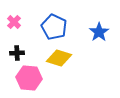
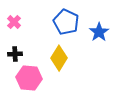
blue pentagon: moved 12 px right, 5 px up
black cross: moved 2 px left, 1 px down
yellow diamond: rotated 75 degrees counterclockwise
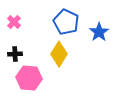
yellow diamond: moved 4 px up
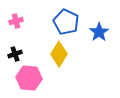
pink cross: moved 2 px right, 1 px up; rotated 32 degrees clockwise
black cross: rotated 16 degrees counterclockwise
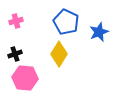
blue star: rotated 12 degrees clockwise
pink hexagon: moved 4 px left
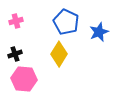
pink hexagon: moved 1 px left, 1 px down
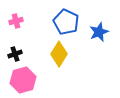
pink hexagon: moved 1 px left, 1 px down; rotated 20 degrees counterclockwise
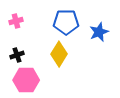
blue pentagon: rotated 25 degrees counterclockwise
black cross: moved 2 px right, 1 px down
pink hexagon: moved 3 px right; rotated 15 degrees clockwise
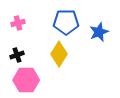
pink cross: moved 2 px right, 2 px down
